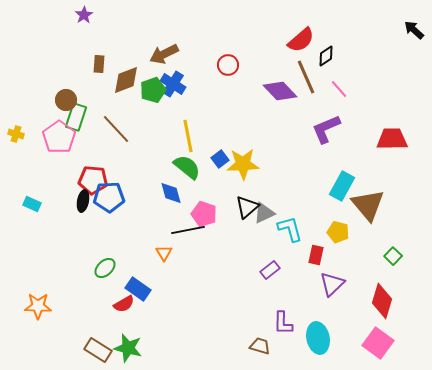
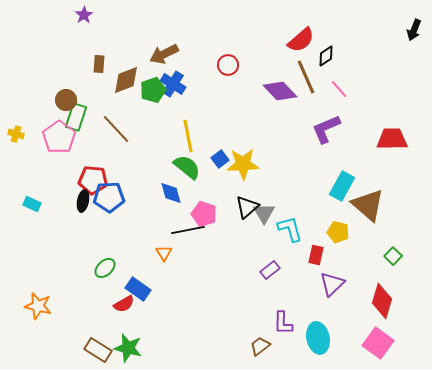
black arrow at (414, 30): rotated 110 degrees counterclockwise
brown triangle at (368, 205): rotated 9 degrees counterclockwise
gray triangle at (264, 213): rotated 35 degrees counterclockwise
orange star at (38, 306): rotated 12 degrees clockwise
brown trapezoid at (260, 346): rotated 55 degrees counterclockwise
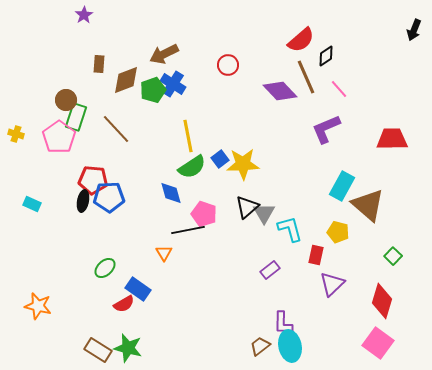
green semicircle at (187, 167): moved 5 px right; rotated 108 degrees clockwise
cyan ellipse at (318, 338): moved 28 px left, 8 px down
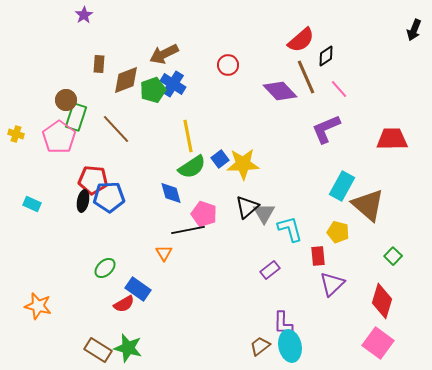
red rectangle at (316, 255): moved 2 px right, 1 px down; rotated 18 degrees counterclockwise
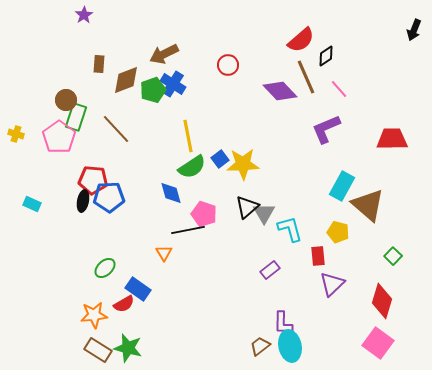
orange star at (38, 306): moved 56 px right, 9 px down; rotated 20 degrees counterclockwise
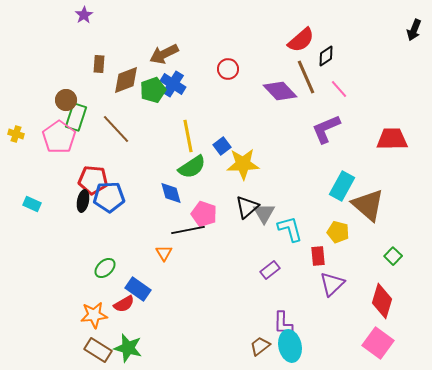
red circle at (228, 65): moved 4 px down
blue square at (220, 159): moved 2 px right, 13 px up
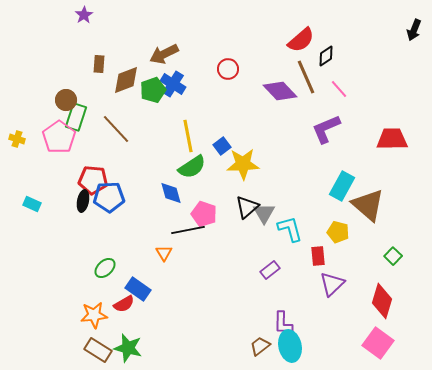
yellow cross at (16, 134): moved 1 px right, 5 px down
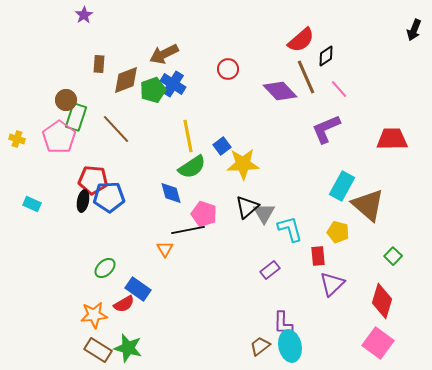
orange triangle at (164, 253): moved 1 px right, 4 px up
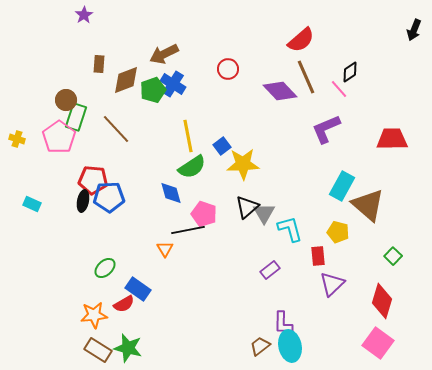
black diamond at (326, 56): moved 24 px right, 16 px down
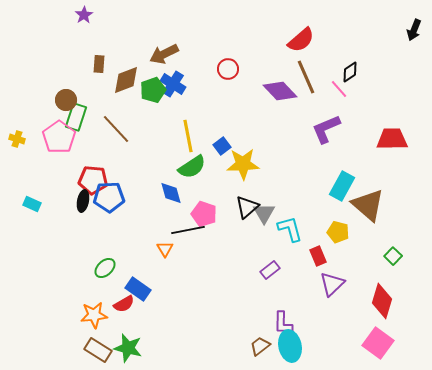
red rectangle at (318, 256): rotated 18 degrees counterclockwise
